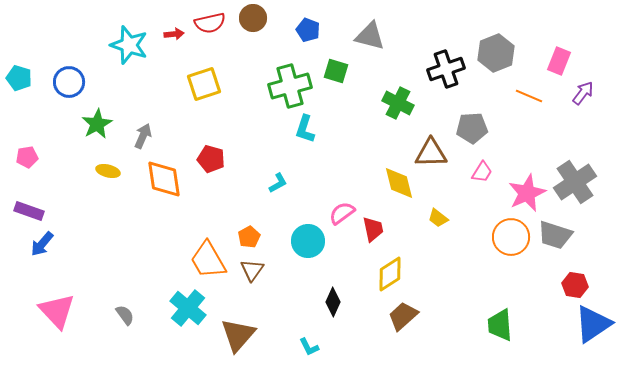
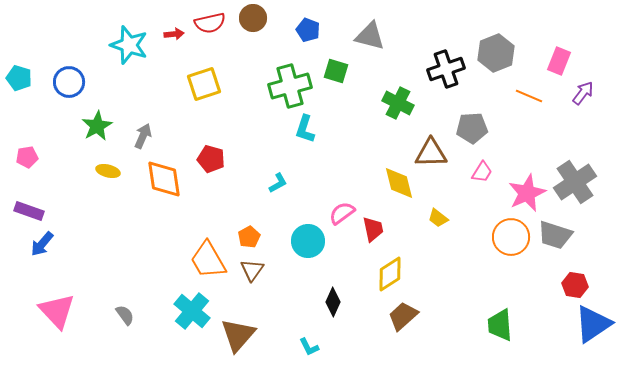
green star at (97, 124): moved 2 px down
cyan cross at (188, 308): moved 4 px right, 3 px down
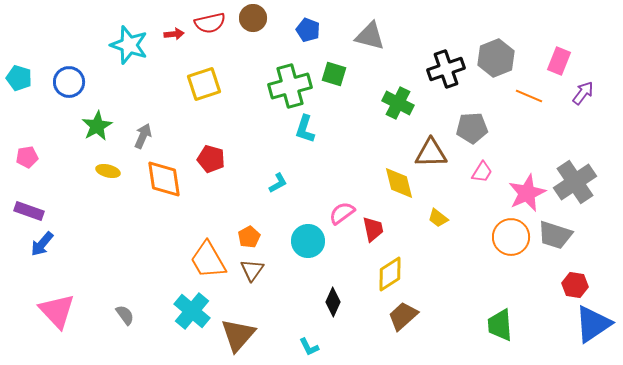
gray hexagon at (496, 53): moved 5 px down
green square at (336, 71): moved 2 px left, 3 px down
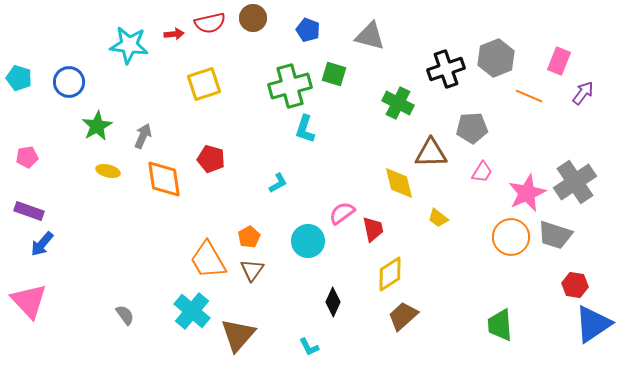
cyan star at (129, 45): rotated 12 degrees counterclockwise
pink triangle at (57, 311): moved 28 px left, 10 px up
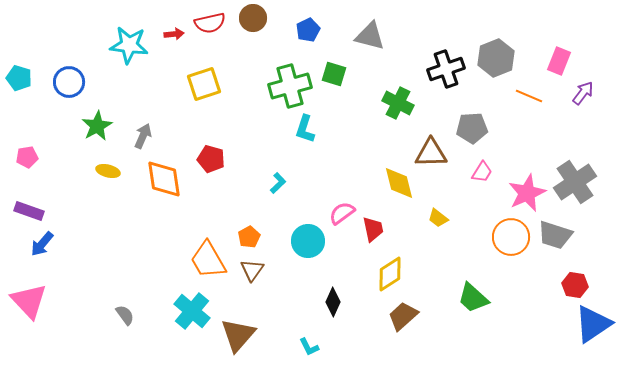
blue pentagon at (308, 30): rotated 25 degrees clockwise
cyan L-shape at (278, 183): rotated 15 degrees counterclockwise
green trapezoid at (500, 325): moved 27 px left, 27 px up; rotated 44 degrees counterclockwise
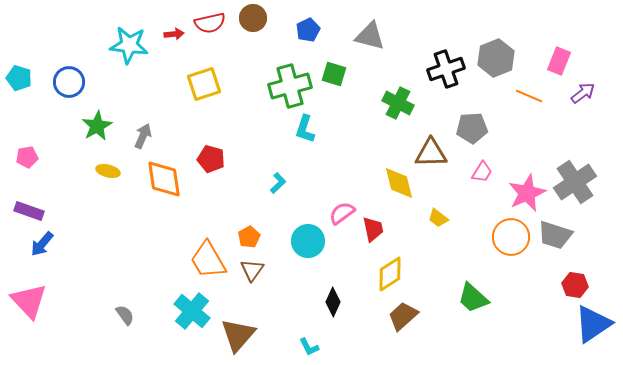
purple arrow at (583, 93): rotated 15 degrees clockwise
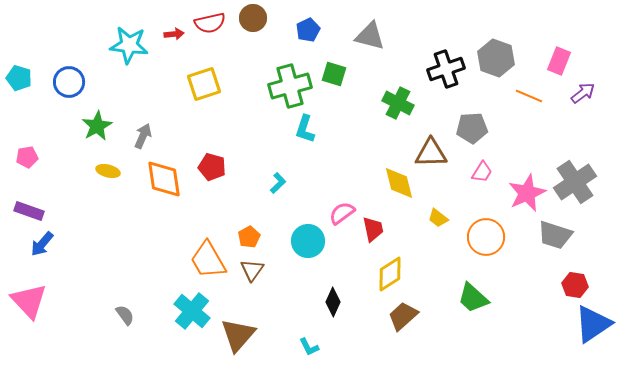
gray hexagon at (496, 58): rotated 18 degrees counterclockwise
red pentagon at (211, 159): moved 1 px right, 8 px down
orange circle at (511, 237): moved 25 px left
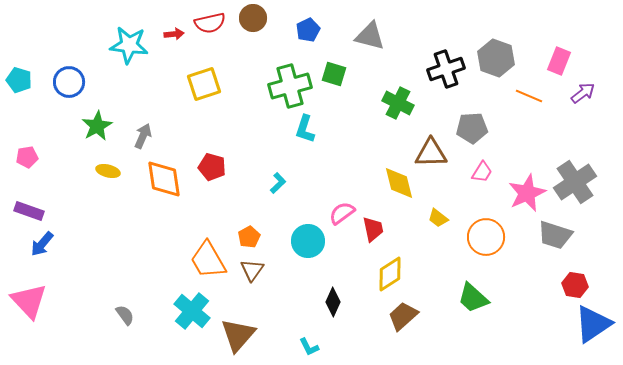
cyan pentagon at (19, 78): moved 2 px down
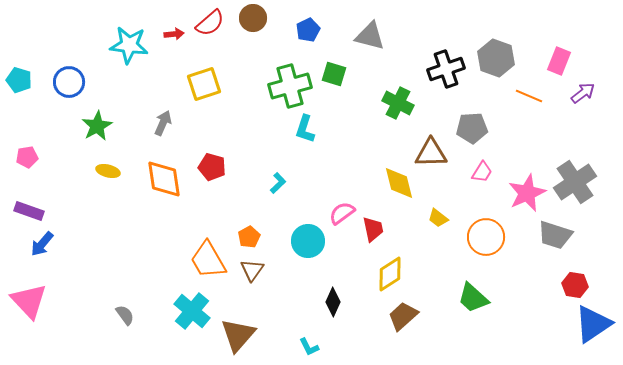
red semicircle at (210, 23): rotated 28 degrees counterclockwise
gray arrow at (143, 136): moved 20 px right, 13 px up
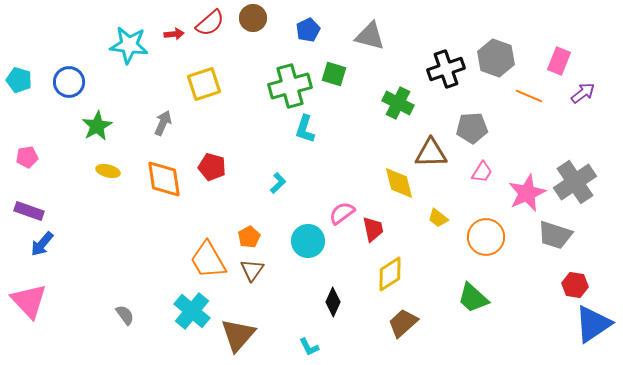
brown trapezoid at (403, 316): moved 7 px down
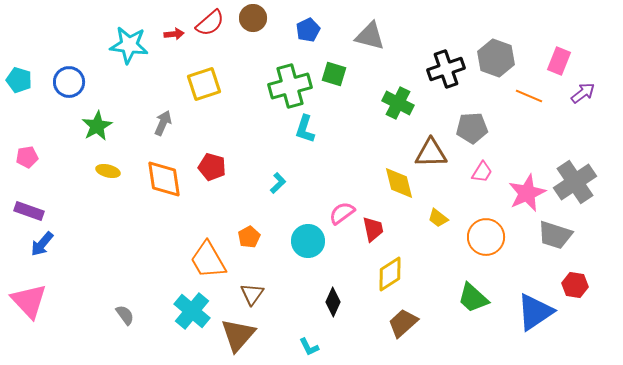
brown triangle at (252, 270): moved 24 px down
blue triangle at (593, 324): moved 58 px left, 12 px up
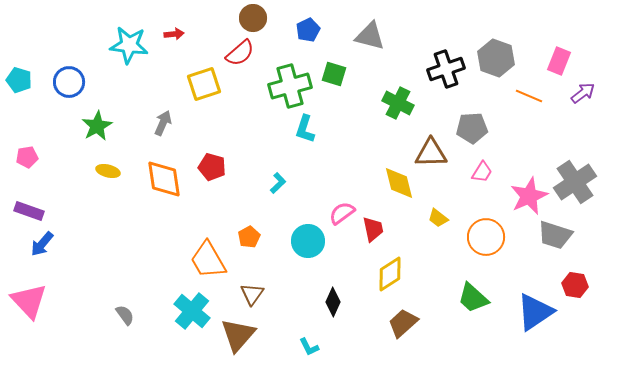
red semicircle at (210, 23): moved 30 px right, 30 px down
pink star at (527, 193): moved 2 px right, 3 px down
